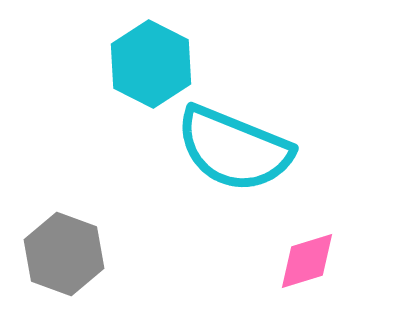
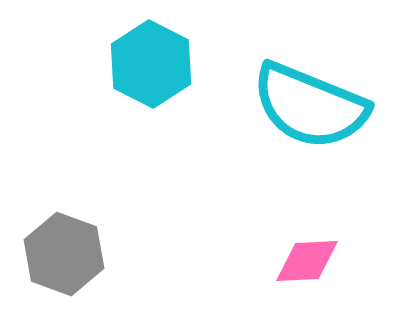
cyan semicircle: moved 76 px right, 43 px up
pink diamond: rotated 14 degrees clockwise
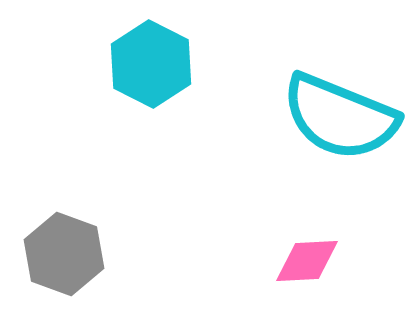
cyan semicircle: moved 30 px right, 11 px down
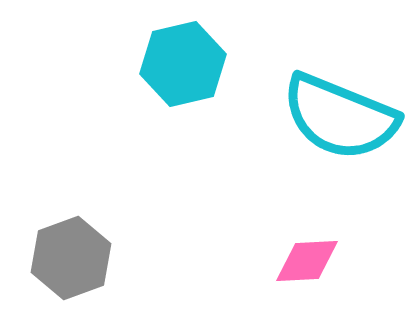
cyan hexagon: moved 32 px right; rotated 20 degrees clockwise
gray hexagon: moved 7 px right, 4 px down; rotated 20 degrees clockwise
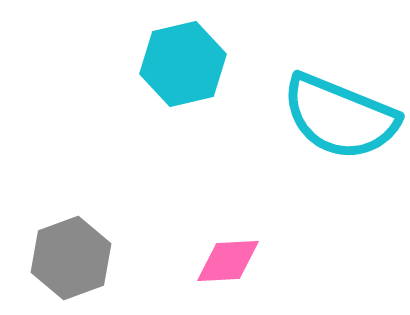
pink diamond: moved 79 px left
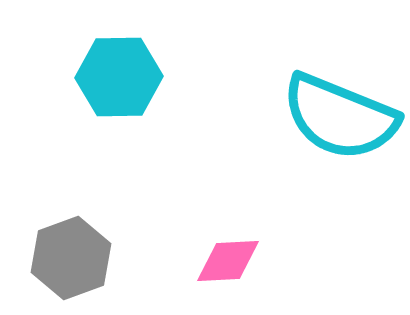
cyan hexagon: moved 64 px left, 13 px down; rotated 12 degrees clockwise
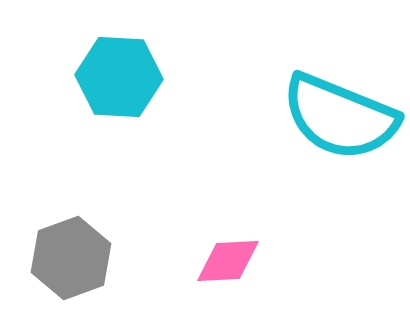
cyan hexagon: rotated 4 degrees clockwise
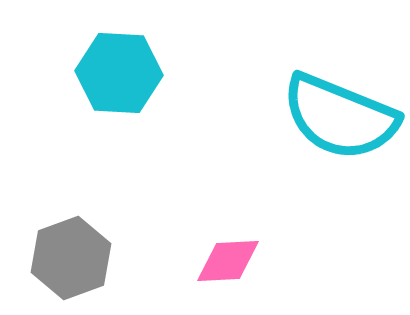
cyan hexagon: moved 4 px up
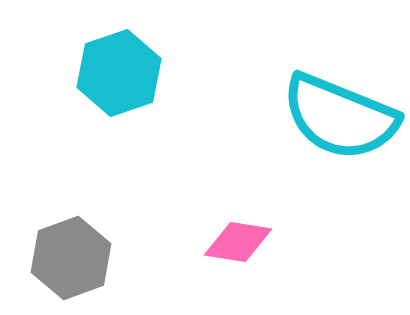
cyan hexagon: rotated 22 degrees counterclockwise
pink diamond: moved 10 px right, 19 px up; rotated 12 degrees clockwise
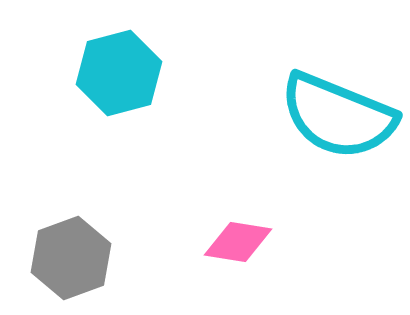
cyan hexagon: rotated 4 degrees clockwise
cyan semicircle: moved 2 px left, 1 px up
